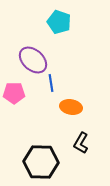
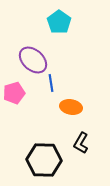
cyan pentagon: rotated 15 degrees clockwise
pink pentagon: rotated 15 degrees counterclockwise
black hexagon: moved 3 px right, 2 px up
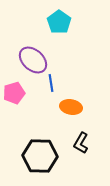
black hexagon: moved 4 px left, 4 px up
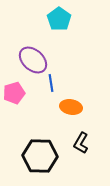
cyan pentagon: moved 3 px up
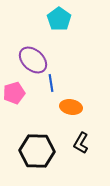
black hexagon: moved 3 px left, 5 px up
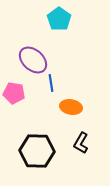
pink pentagon: rotated 25 degrees clockwise
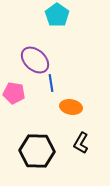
cyan pentagon: moved 2 px left, 4 px up
purple ellipse: moved 2 px right
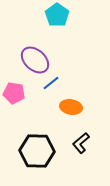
blue line: rotated 60 degrees clockwise
black L-shape: rotated 20 degrees clockwise
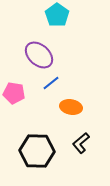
purple ellipse: moved 4 px right, 5 px up
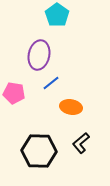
purple ellipse: rotated 60 degrees clockwise
black hexagon: moved 2 px right
